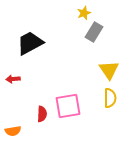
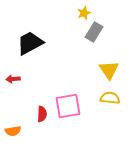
yellow semicircle: rotated 84 degrees counterclockwise
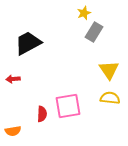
black trapezoid: moved 2 px left
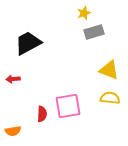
gray rectangle: rotated 42 degrees clockwise
yellow triangle: rotated 35 degrees counterclockwise
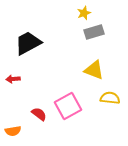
yellow triangle: moved 15 px left
pink square: rotated 20 degrees counterclockwise
red semicircle: moved 3 px left; rotated 56 degrees counterclockwise
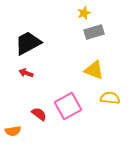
red arrow: moved 13 px right, 6 px up; rotated 24 degrees clockwise
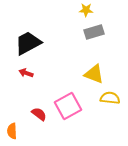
yellow star: moved 2 px right, 3 px up; rotated 24 degrees clockwise
yellow triangle: moved 4 px down
orange semicircle: moved 1 px left; rotated 98 degrees clockwise
